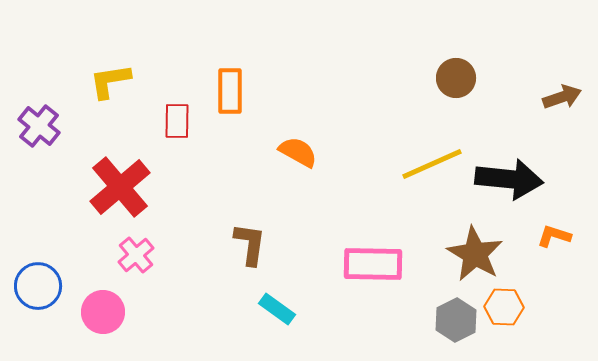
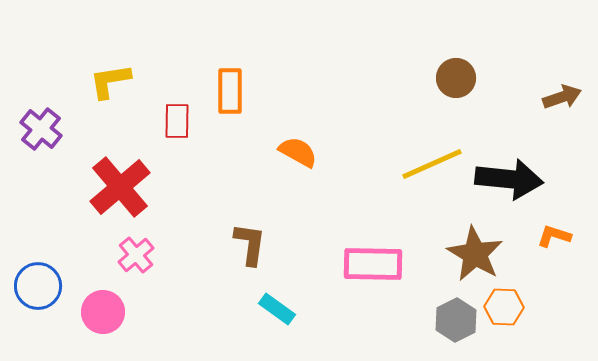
purple cross: moved 2 px right, 3 px down
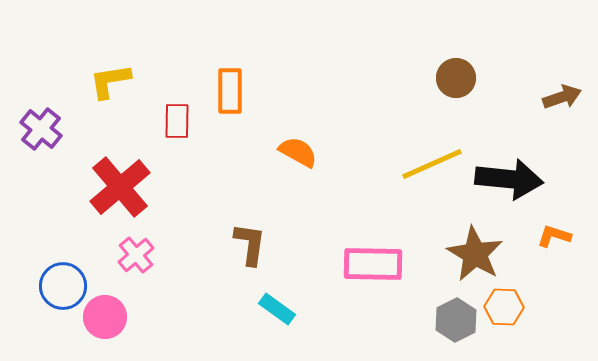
blue circle: moved 25 px right
pink circle: moved 2 px right, 5 px down
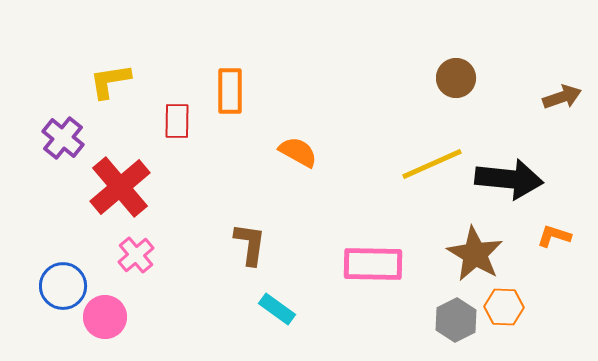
purple cross: moved 22 px right, 9 px down
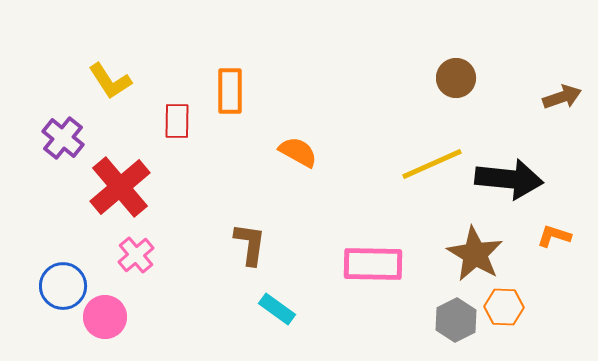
yellow L-shape: rotated 114 degrees counterclockwise
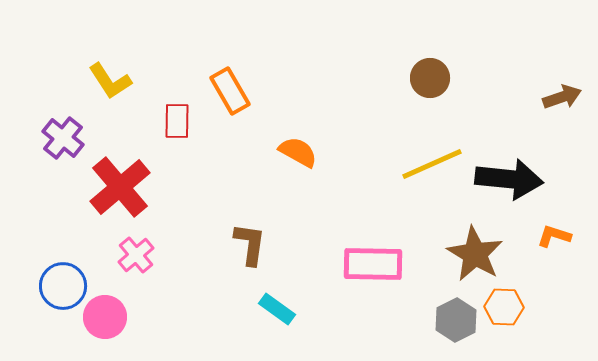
brown circle: moved 26 px left
orange rectangle: rotated 30 degrees counterclockwise
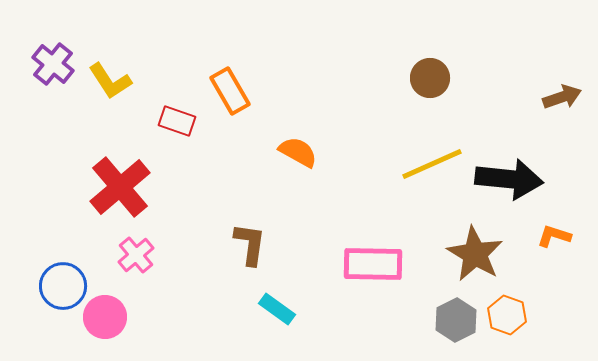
red rectangle: rotated 72 degrees counterclockwise
purple cross: moved 10 px left, 74 px up
orange hexagon: moved 3 px right, 8 px down; rotated 18 degrees clockwise
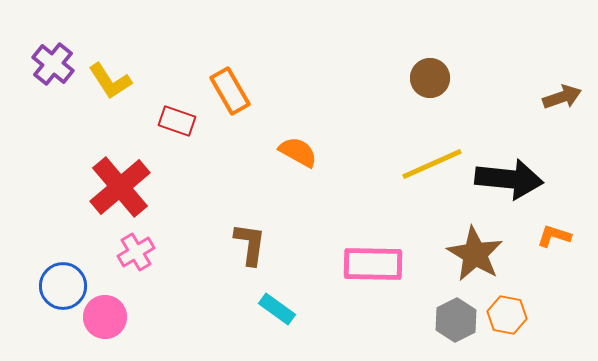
pink cross: moved 3 px up; rotated 9 degrees clockwise
orange hexagon: rotated 9 degrees counterclockwise
